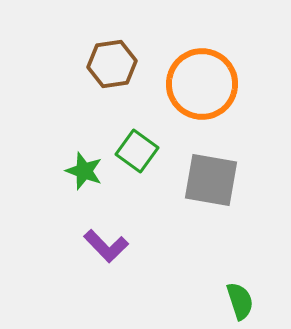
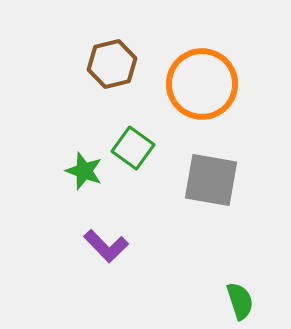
brown hexagon: rotated 6 degrees counterclockwise
green square: moved 4 px left, 3 px up
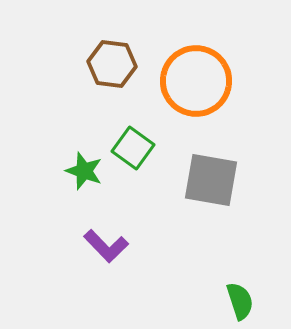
brown hexagon: rotated 21 degrees clockwise
orange circle: moved 6 px left, 3 px up
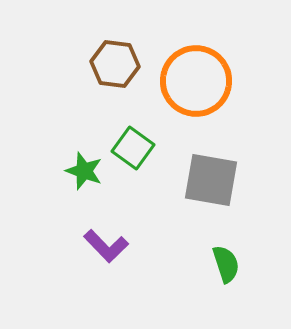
brown hexagon: moved 3 px right
green semicircle: moved 14 px left, 37 px up
